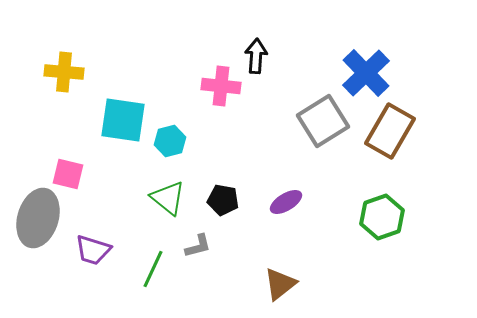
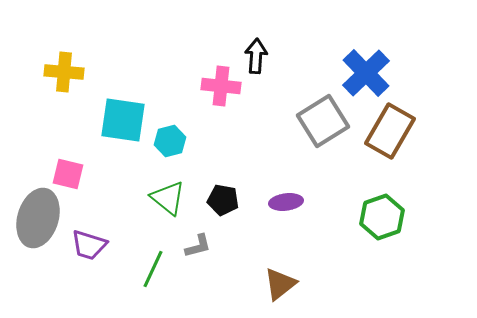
purple ellipse: rotated 24 degrees clockwise
purple trapezoid: moved 4 px left, 5 px up
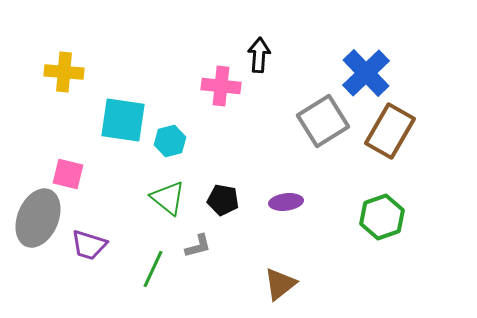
black arrow: moved 3 px right, 1 px up
gray ellipse: rotated 6 degrees clockwise
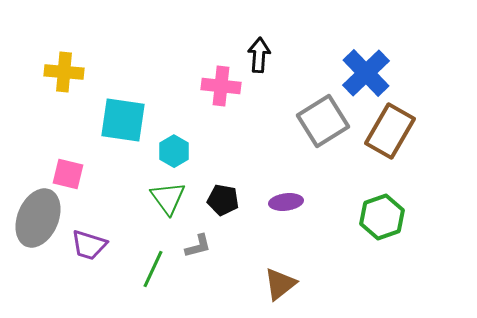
cyan hexagon: moved 4 px right, 10 px down; rotated 16 degrees counterclockwise
green triangle: rotated 15 degrees clockwise
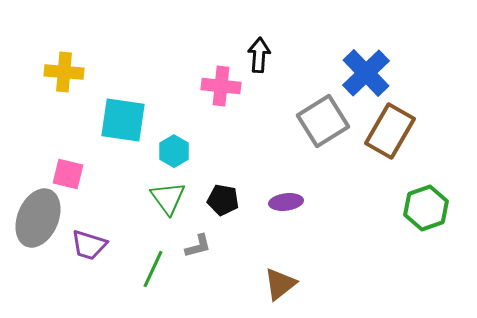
green hexagon: moved 44 px right, 9 px up
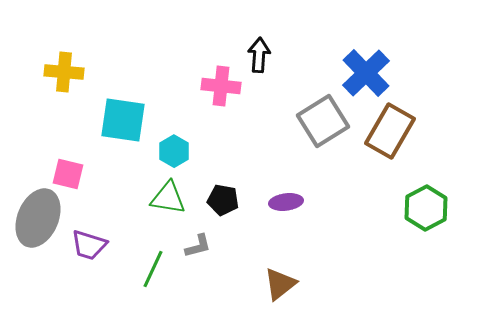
green triangle: rotated 45 degrees counterclockwise
green hexagon: rotated 9 degrees counterclockwise
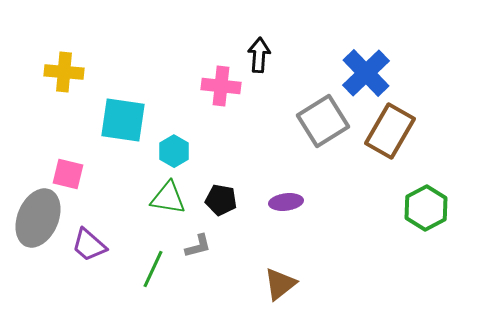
black pentagon: moved 2 px left
purple trapezoid: rotated 24 degrees clockwise
